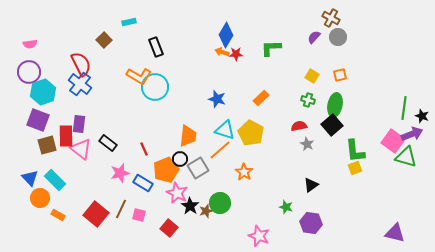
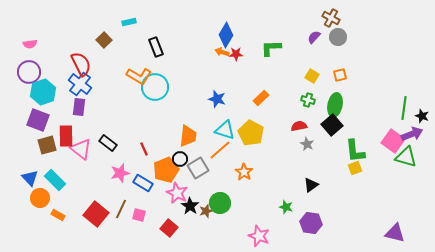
purple rectangle at (79, 124): moved 17 px up
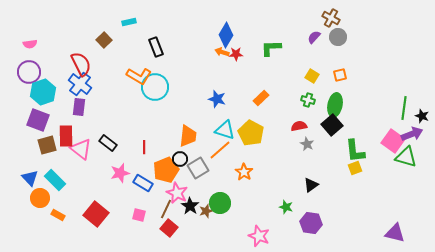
red line at (144, 149): moved 2 px up; rotated 24 degrees clockwise
brown line at (121, 209): moved 45 px right
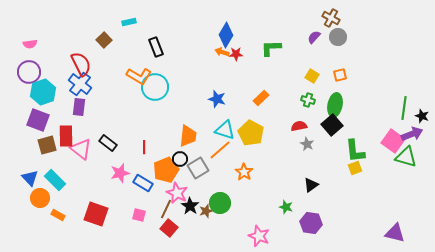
red square at (96, 214): rotated 20 degrees counterclockwise
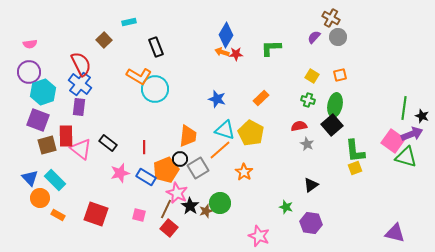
cyan circle at (155, 87): moved 2 px down
blue rectangle at (143, 183): moved 3 px right, 6 px up
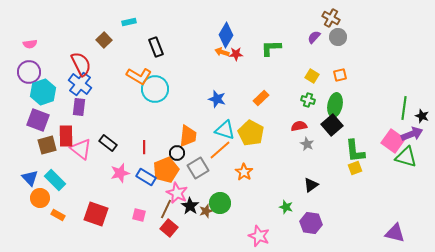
black circle at (180, 159): moved 3 px left, 6 px up
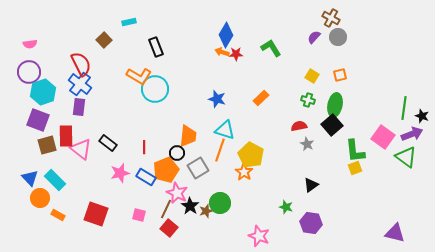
green L-shape at (271, 48): rotated 60 degrees clockwise
yellow pentagon at (251, 133): moved 22 px down
pink square at (393, 141): moved 10 px left, 4 px up
orange line at (220, 150): rotated 30 degrees counterclockwise
green triangle at (406, 157): rotated 20 degrees clockwise
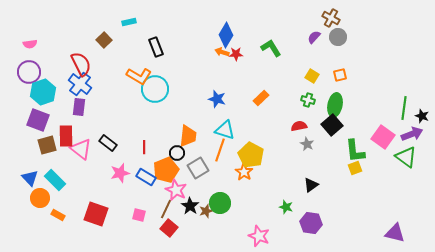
pink star at (177, 193): moved 1 px left, 3 px up
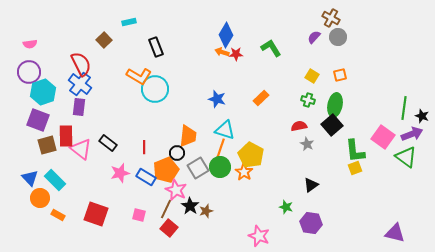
green circle at (220, 203): moved 36 px up
